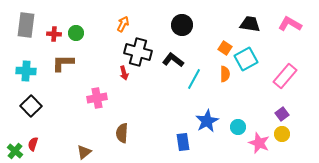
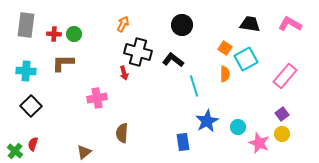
green circle: moved 2 px left, 1 px down
cyan line: moved 7 px down; rotated 45 degrees counterclockwise
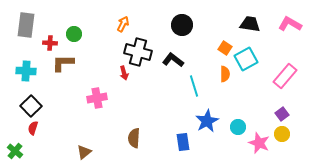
red cross: moved 4 px left, 9 px down
brown semicircle: moved 12 px right, 5 px down
red semicircle: moved 16 px up
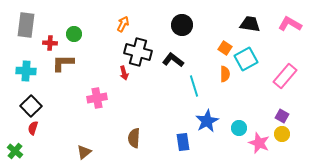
purple square: moved 2 px down; rotated 24 degrees counterclockwise
cyan circle: moved 1 px right, 1 px down
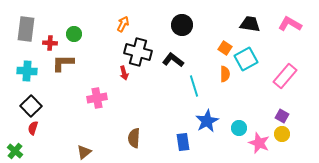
gray rectangle: moved 4 px down
cyan cross: moved 1 px right
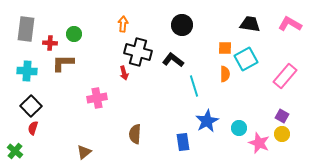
orange arrow: rotated 21 degrees counterclockwise
orange square: rotated 32 degrees counterclockwise
brown semicircle: moved 1 px right, 4 px up
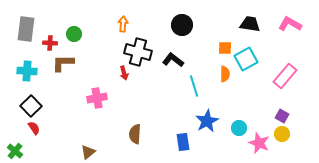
red semicircle: moved 1 px right; rotated 128 degrees clockwise
brown triangle: moved 4 px right
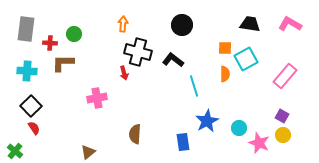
yellow circle: moved 1 px right, 1 px down
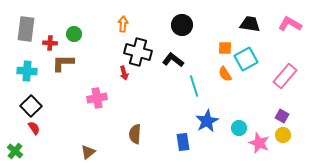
orange semicircle: rotated 147 degrees clockwise
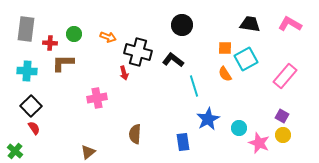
orange arrow: moved 15 px left, 13 px down; rotated 105 degrees clockwise
blue star: moved 1 px right, 2 px up
